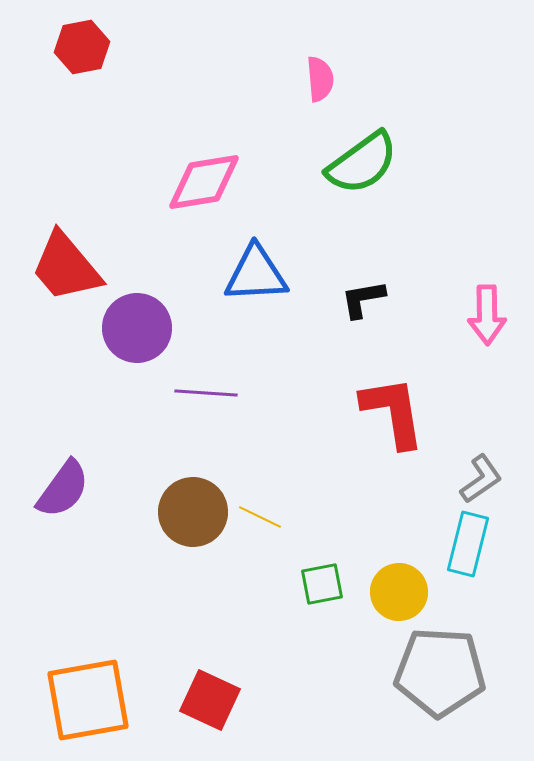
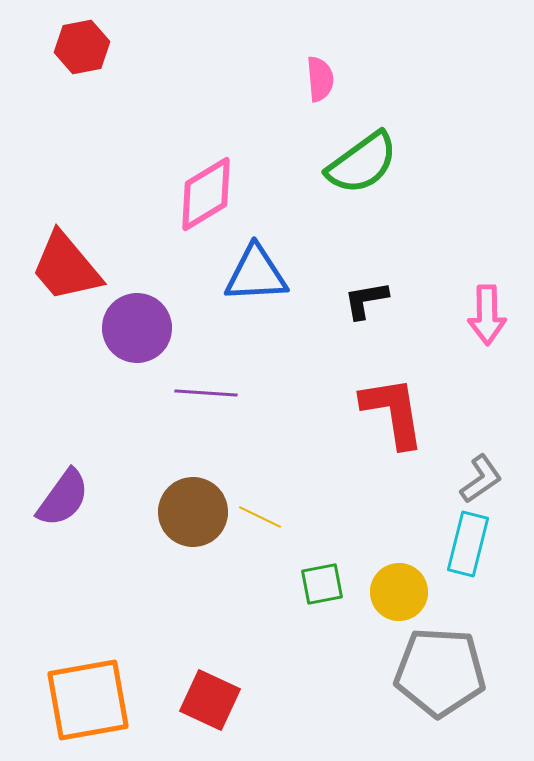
pink diamond: moved 2 px right, 12 px down; rotated 22 degrees counterclockwise
black L-shape: moved 3 px right, 1 px down
purple semicircle: moved 9 px down
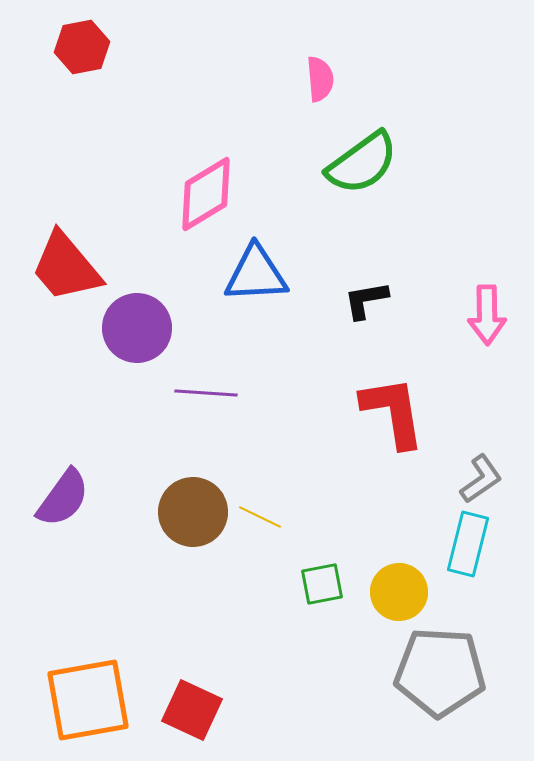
red square: moved 18 px left, 10 px down
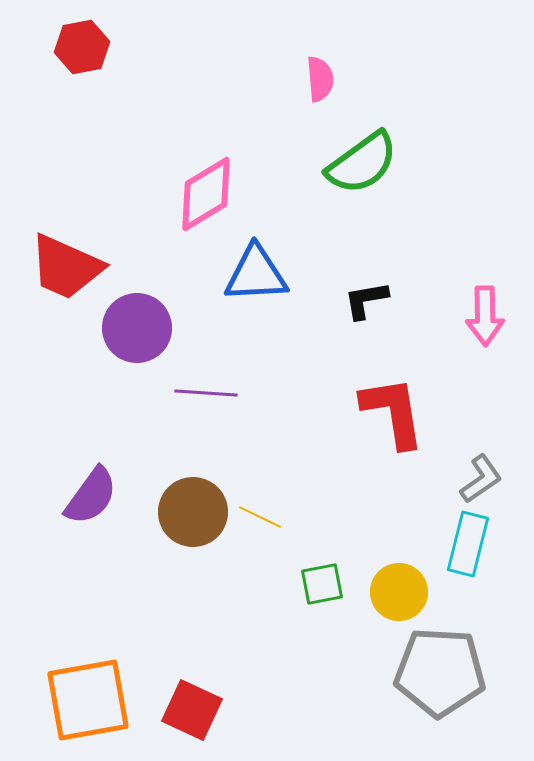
red trapezoid: rotated 26 degrees counterclockwise
pink arrow: moved 2 px left, 1 px down
purple semicircle: moved 28 px right, 2 px up
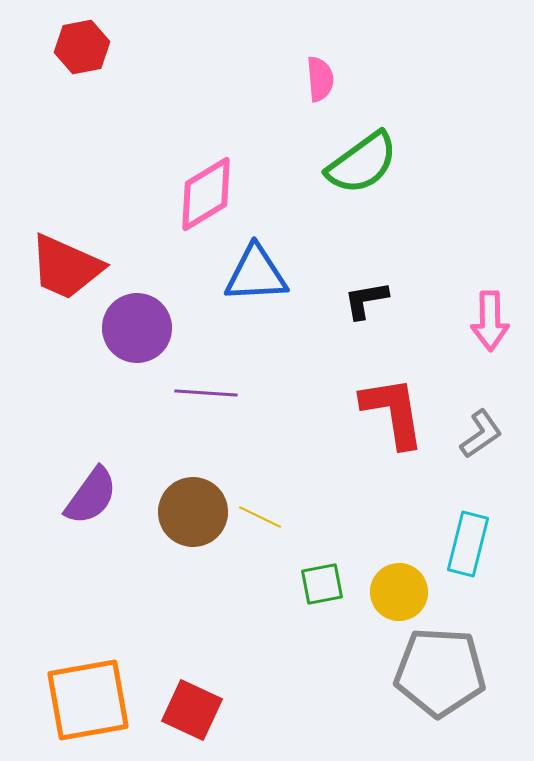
pink arrow: moved 5 px right, 5 px down
gray L-shape: moved 45 px up
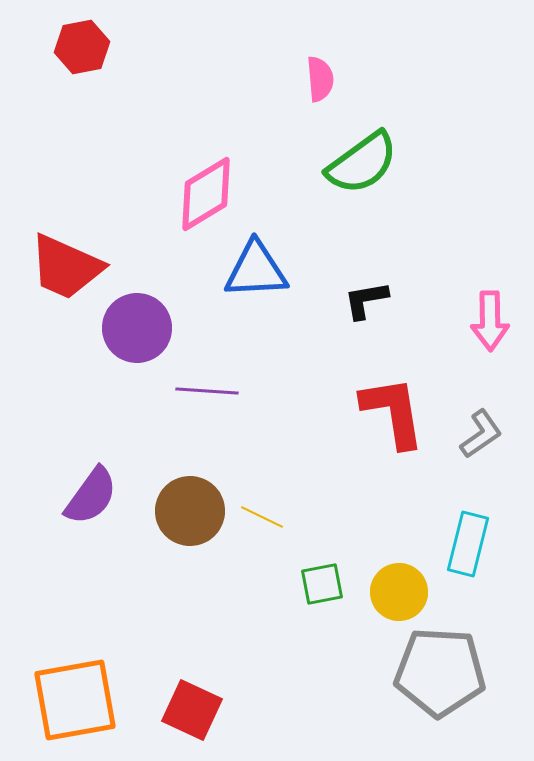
blue triangle: moved 4 px up
purple line: moved 1 px right, 2 px up
brown circle: moved 3 px left, 1 px up
yellow line: moved 2 px right
orange square: moved 13 px left
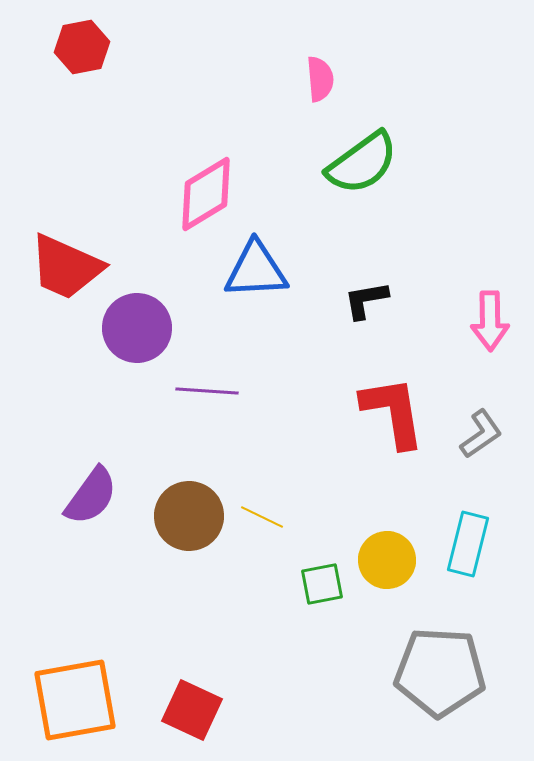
brown circle: moved 1 px left, 5 px down
yellow circle: moved 12 px left, 32 px up
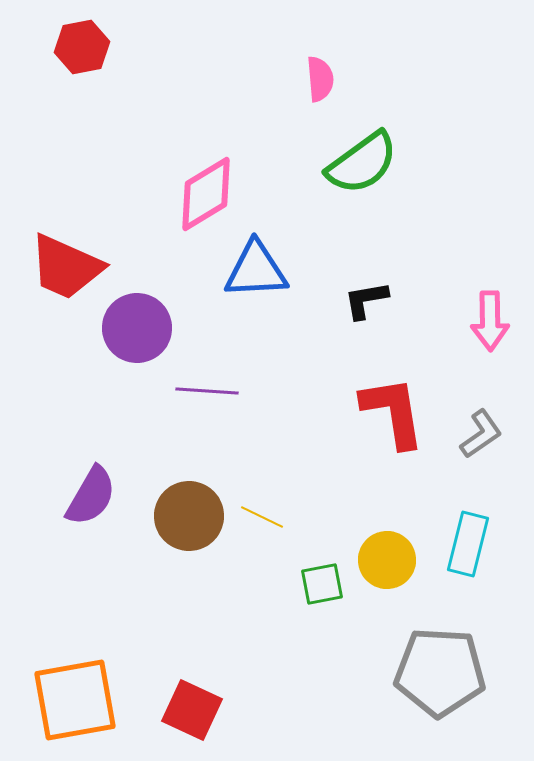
purple semicircle: rotated 6 degrees counterclockwise
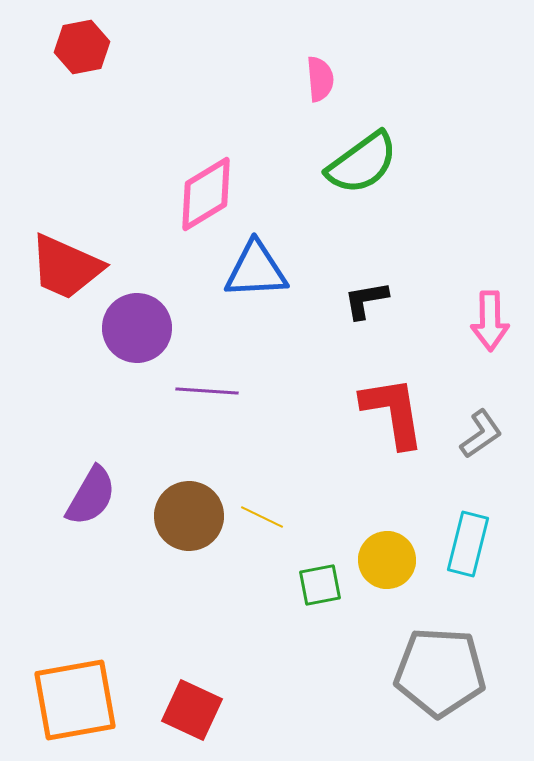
green square: moved 2 px left, 1 px down
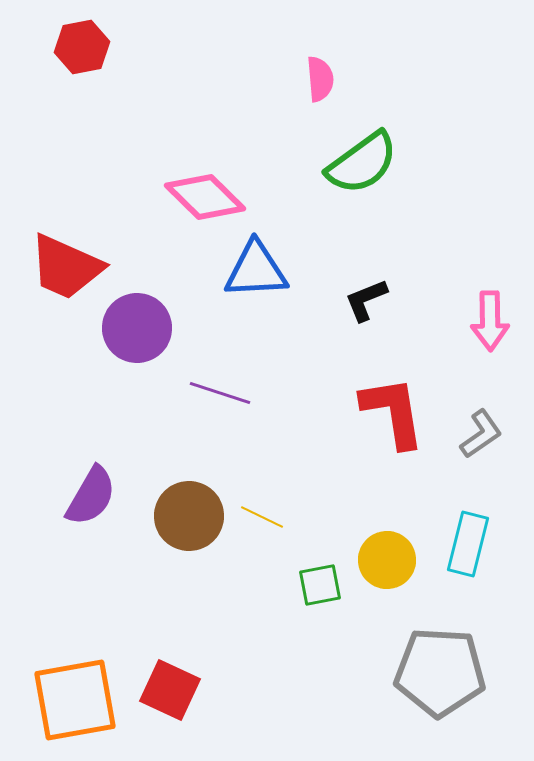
pink diamond: moved 1 px left, 3 px down; rotated 76 degrees clockwise
black L-shape: rotated 12 degrees counterclockwise
purple line: moved 13 px right, 2 px down; rotated 14 degrees clockwise
red square: moved 22 px left, 20 px up
